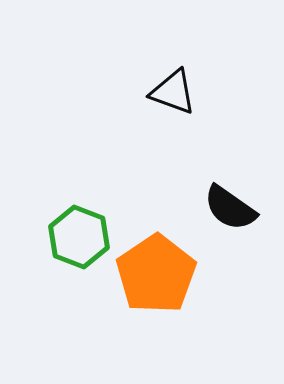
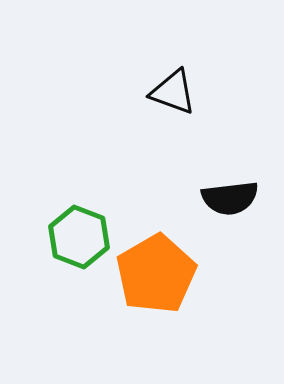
black semicircle: moved 10 px up; rotated 42 degrees counterclockwise
orange pentagon: rotated 4 degrees clockwise
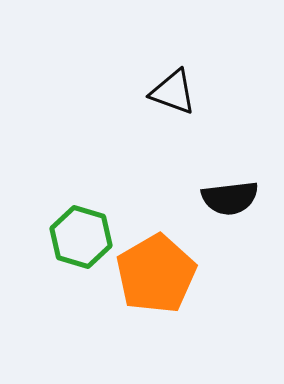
green hexagon: moved 2 px right; rotated 4 degrees counterclockwise
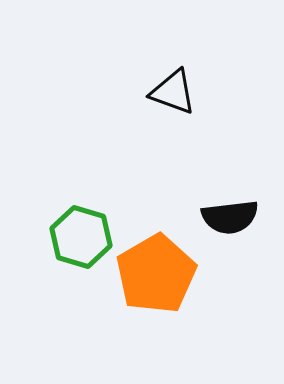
black semicircle: moved 19 px down
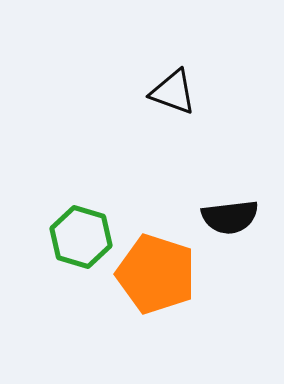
orange pentagon: rotated 24 degrees counterclockwise
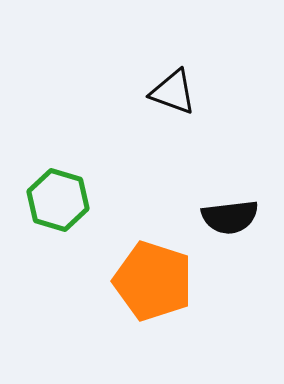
green hexagon: moved 23 px left, 37 px up
orange pentagon: moved 3 px left, 7 px down
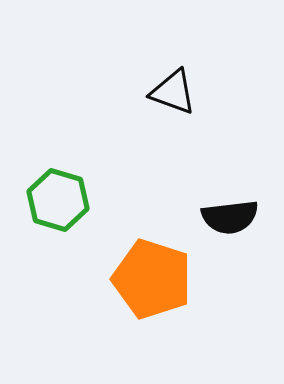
orange pentagon: moved 1 px left, 2 px up
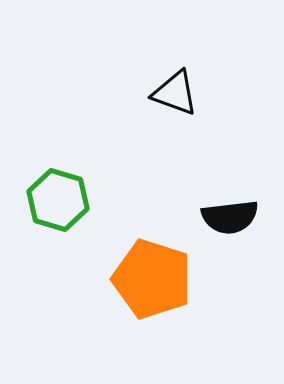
black triangle: moved 2 px right, 1 px down
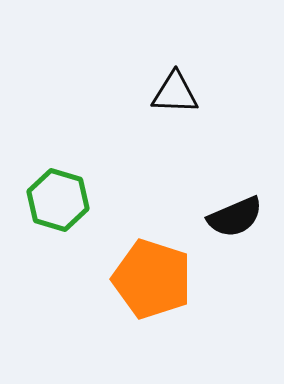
black triangle: rotated 18 degrees counterclockwise
black semicircle: moved 5 px right; rotated 16 degrees counterclockwise
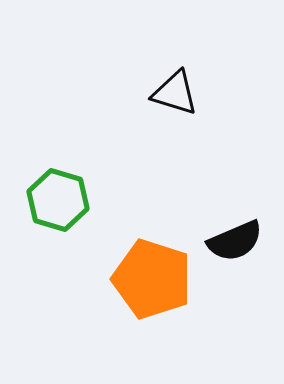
black triangle: rotated 15 degrees clockwise
black semicircle: moved 24 px down
